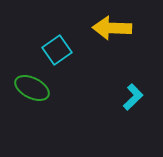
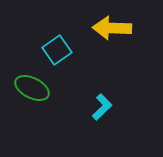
cyan L-shape: moved 31 px left, 10 px down
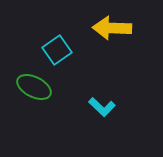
green ellipse: moved 2 px right, 1 px up
cyan L-shape: rotated 88 degrees clockwise
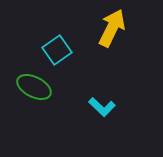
yellow arrow: rotated 114 degrees clockwise
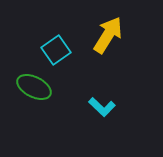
yellow arrow: moved 4 px left, 7 px down; rotated 6 degrees clockwise
cyan square: moved 1 px left
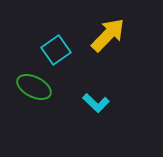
yellow arrow: rotated 12 degrees clockwise
cyan L-shape: moved 6 px left, 4 px up
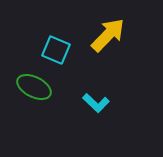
cyan square: rotated 32 degrees counterclockwise
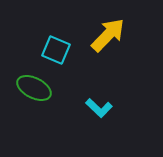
green ellipse: moved 1 px down
cyan L-shape: moved 3 px right, 5 px down
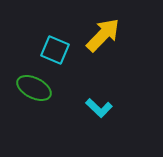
yellow arrow: moved 5 px left
cyan square: moved 1 px left
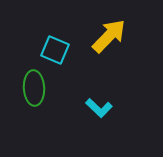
yellow arrow: moved 6 px right, 1 px down
green ellipse: rotated 60 degrees clockwise
